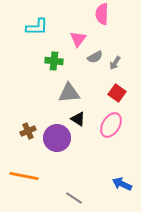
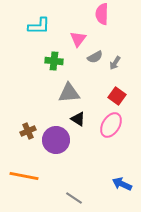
cyan L-shape: moved 2 px right, 1 px up
red square: moved 3 px down
purple circle: moved 1 px left, 2 px down
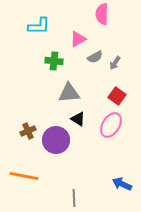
pink triangle: rotated 24 degrees clockwise
gray line: rotated 54 degrees clockwise
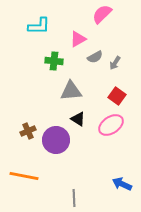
pink semicircle: rotated 45 degrees clockwise
gray triangle: moved 2 px right, 2 px up
pink ellipse: rotated 25 degrees clockwise
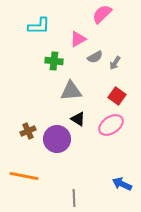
purple circle: moved 1 px right, 1 px up
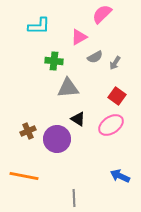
pink triangle: moved 1 px right, 2 px up
gray triangle: moved 3 px left, 3 px up
blue arrow: moved 2 px left, 8 px up
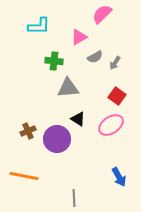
blue arrow: moved 1 px left, 1 px down; rotated 144 degrees counterclockwise
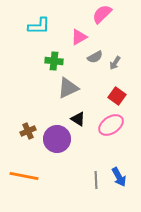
gray triangle: rotated 20 degrees counterclockwise
gray line: moved 22 px right, 18 px up
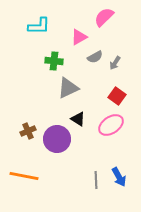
pink semicircle: moved 2 px right, 3 px down
